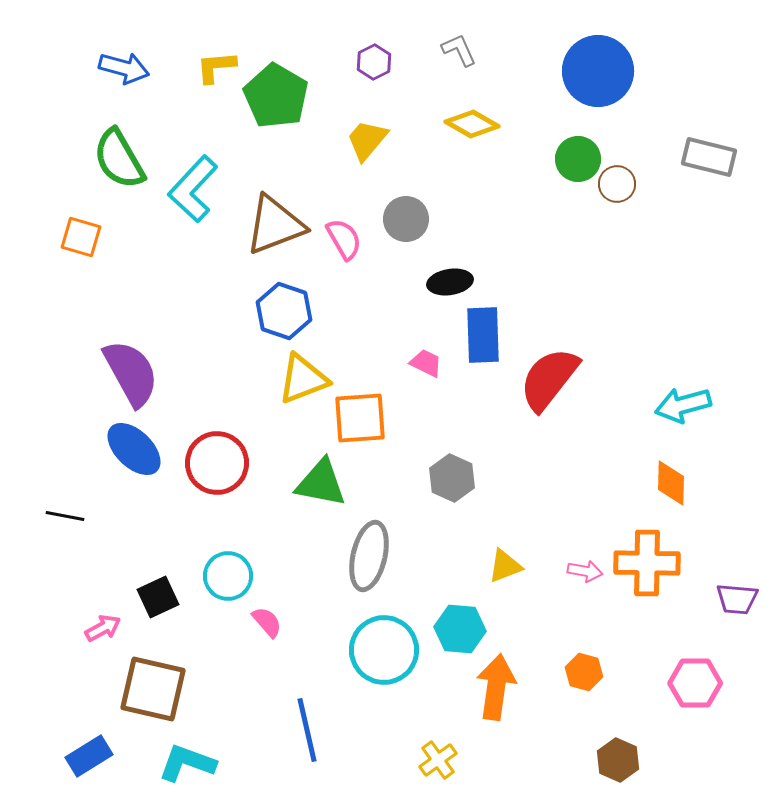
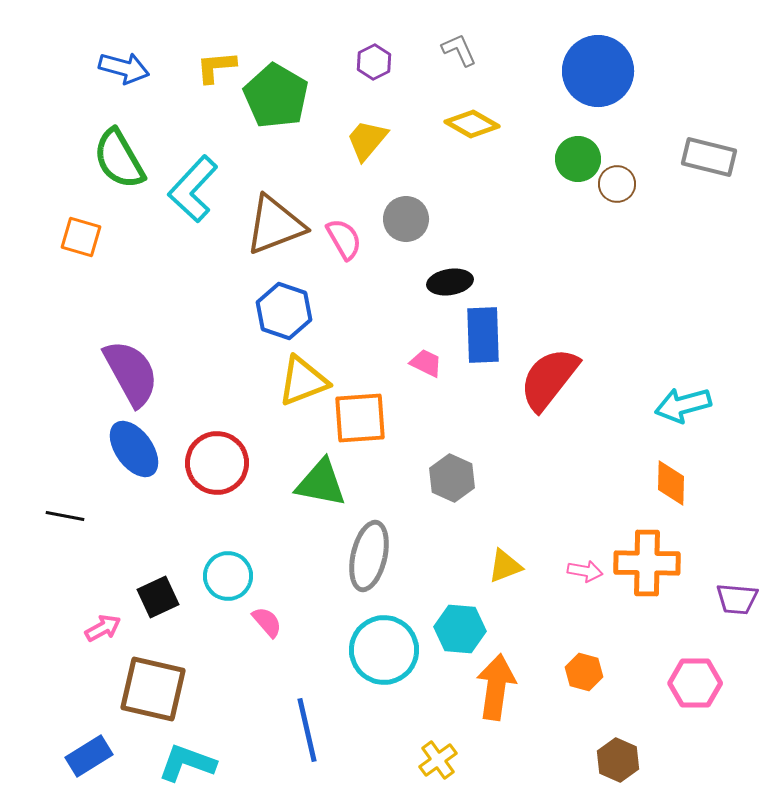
yellow triangle at (303, 379): moved 2 px down
blue ellipse at (134, 449): rotated 10 degrees clockwise
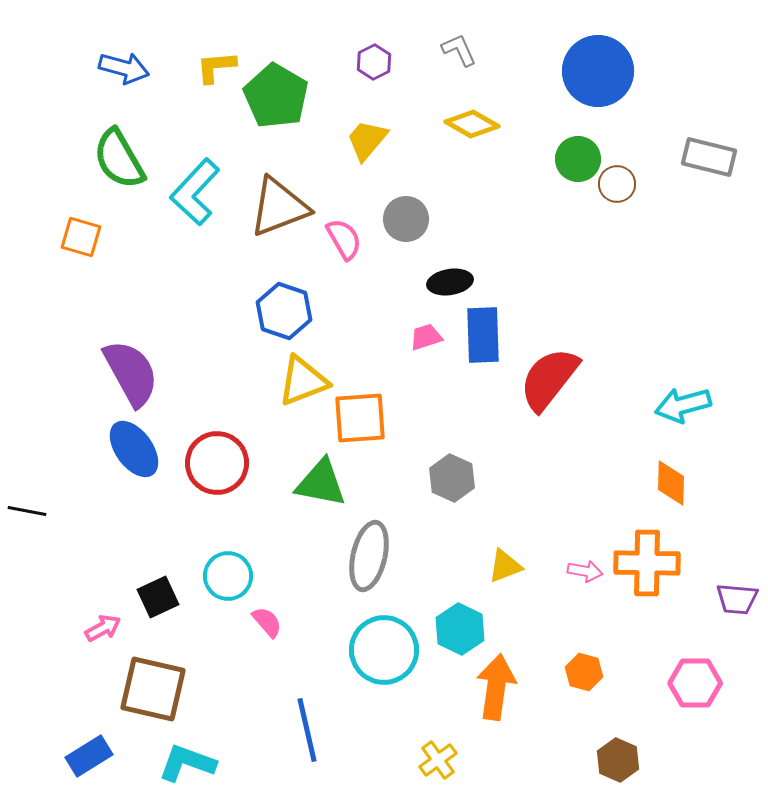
cyan L-shape at (193, 189): moved 2 px right, 3 px down
brown triangle at (275, 225): moved 4 px right, 18 px up
pink trapezoid at (426, 363): moved 26 px up; rotated 44 degrees counterclockwise
black line at (65, 516): moved 38 px left, 5 px up
cyan hexagon at (460, 629): rotated 21 degrees clockwise
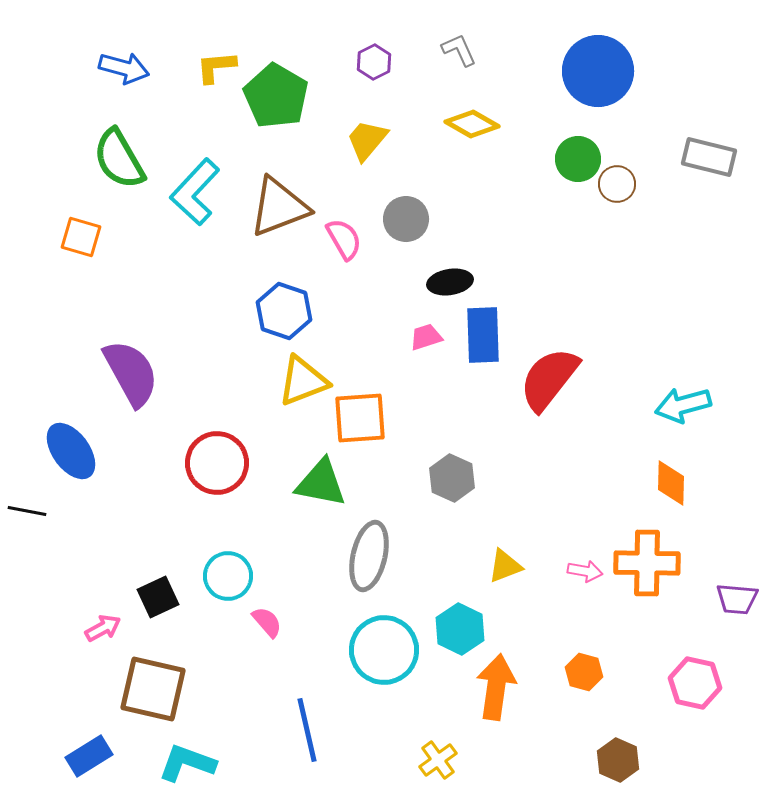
blue ellipse at (134, 449): moved 63 px left, 2 px down
pink hexagon at (695, 683): rotated 12 degrees clockwise
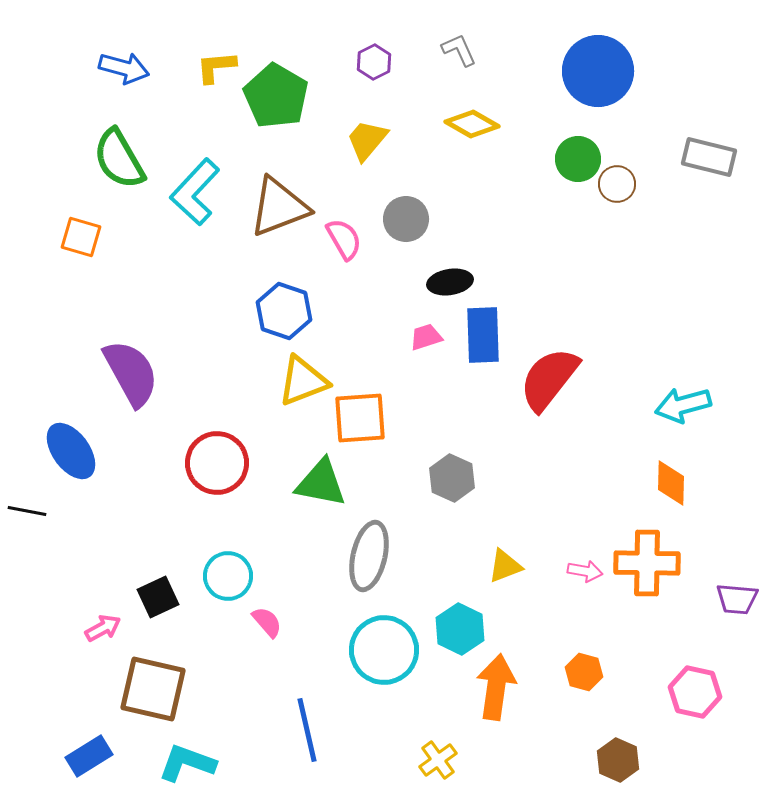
pink hexagon at (695, 683): moved 9 px down
